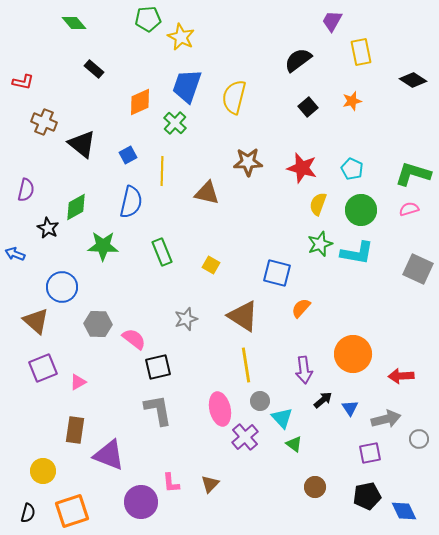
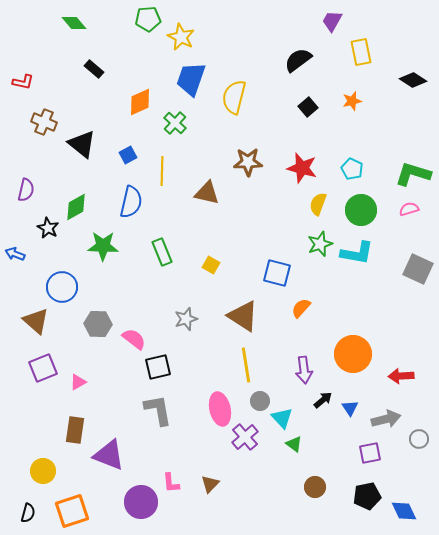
blue trapezoid at (187, 86): moved 4 px right, 7 px up
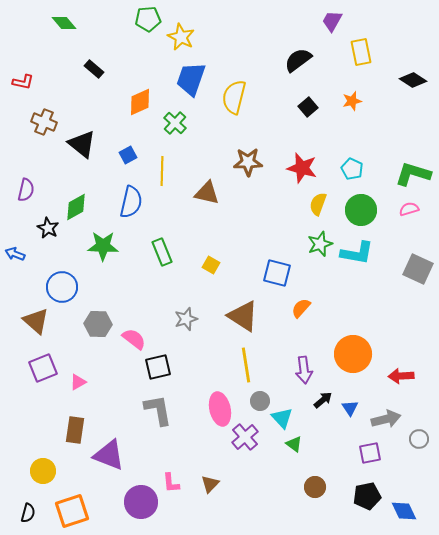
green diamond at (74, 23): moved 10 px left
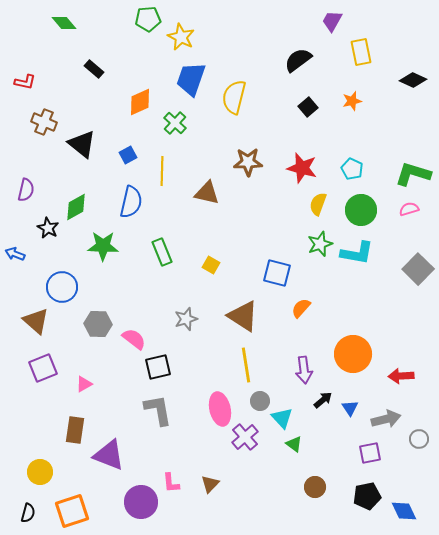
black diamond at (413, 80): rotated 8 degrees counterclockwise
red L-shape at (23, 82): moved 2 px right
gray square at (418, 269): rotated 20 degrees clockwise
pink triangle at (78, 382): moved 6 px right, 2 px down
yellow circle at (43, 471): moved 3 px left, 1 px down
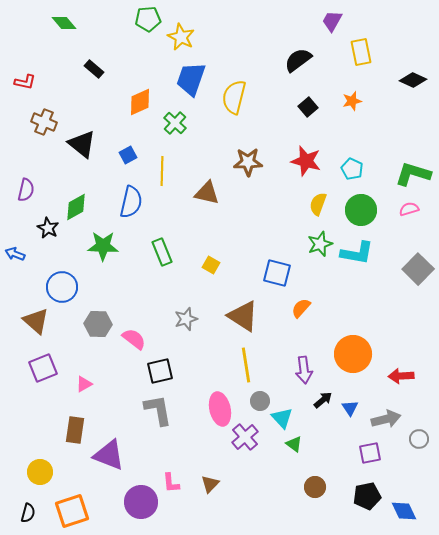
red star at (302, 168): moved 4 px right, 7 px up
black square at (158, 367): moved 2 px right, 4 px down
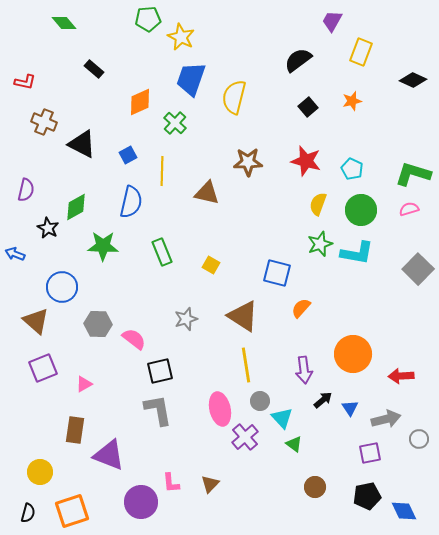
yellow rectangle at (361, 52): rotated 32 degrees clockwise
black triangle at (82, 144): rotated 12 degrees counterclockwise
